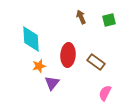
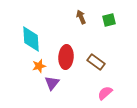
red ellipse: moved 2 px left, 2 px down
pink semicircle: rotated 21 degrees clockwise
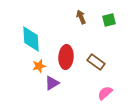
purple triangle: rotated 21 degrees clockwise
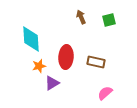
brown rectangle: rotated 24 degrees counterclockwise
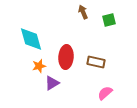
brown arrow: moved 2 px right, 5 px up
cyan diamond: rotated 12 degrees counterclockwise
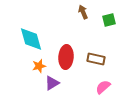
brown rectangle: moved 3 px up
pink semicircle: moved 2 px left, 6 px up
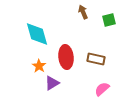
cyan diamond: moved 6 px right, 5 px up
red ellipse: rotated 10 degrees counterclockwise
orange star: rotated 24 degrees counterclockwise
pink semicircle: moved 1 px left, 2 px down
